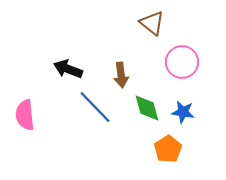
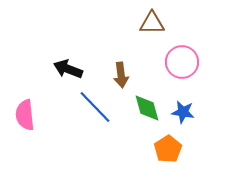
brown triangle: rotated 40 degrees counterclockwise
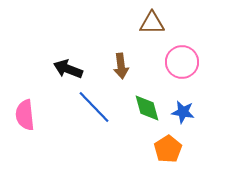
brown arrow: moved 9 px up
blue line: moved 1 px left
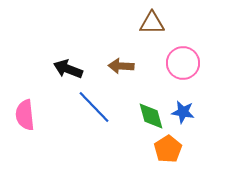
pink circle: moved 1 px right, 1 px down
brown arrow: rotated 100 degrees clockwise
green diamond: moved 4 px right, 8 px down
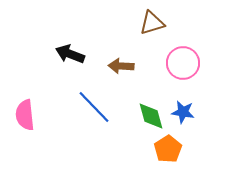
brown triangle: rotated 16 degrees counterclockwise
black arrow: moved 2 px right, 15 px up
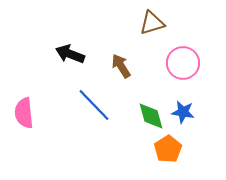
brown arrow: rotated 55 degrees clockwise
blue line: moved 2 px up
pink semicircle: moved 1 px left, 2 px up
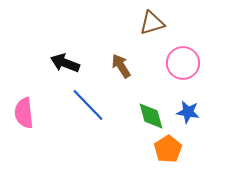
black arrow: moved 5 px left, 9 px down
blue line: moved 6 px left
blue star: moved 5 px right
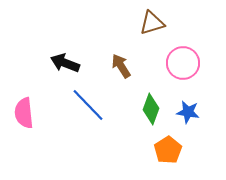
green diamond: moved 7 px up; rotated 36 degrees clockwise
orange pentagon: moved 1 px down
